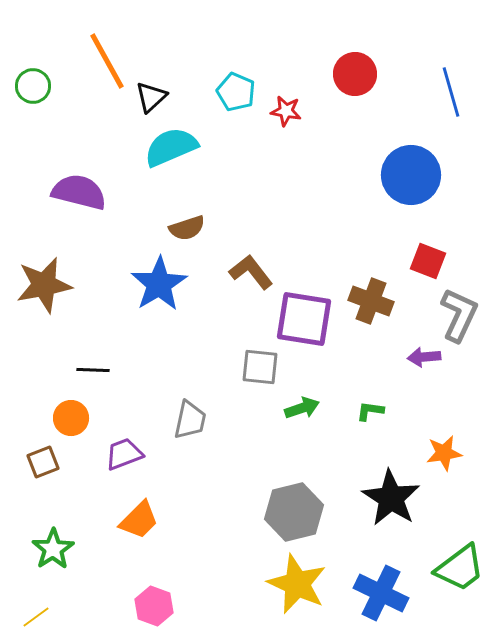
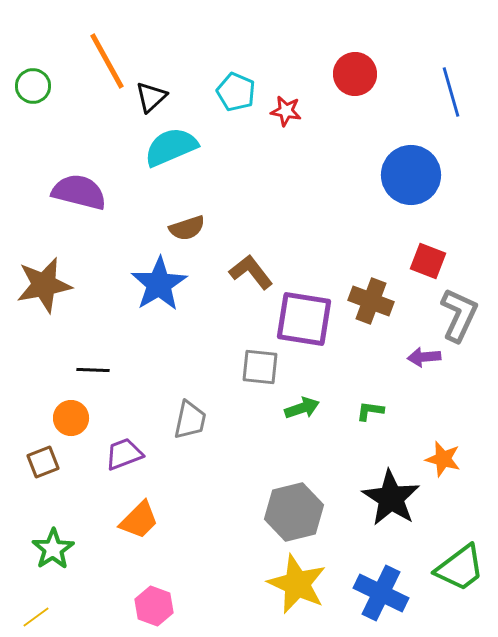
orange star: moved 1 px left, 6 px down; rotated 24 degrees clockwise
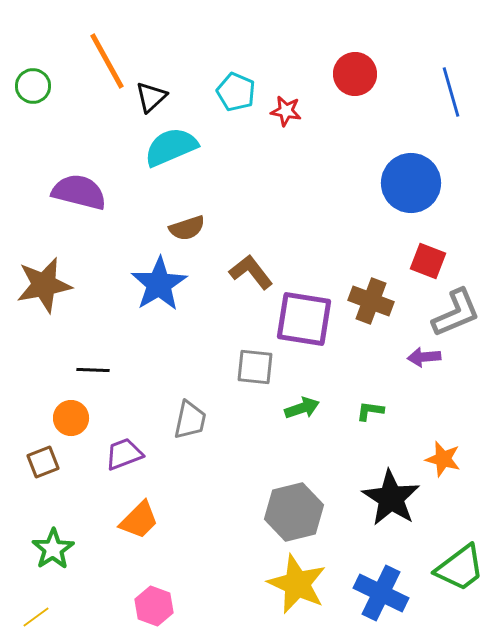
blue circle: moved 8 px down
gray L-shape: moved 3 px left, 2 px up; rotated 42 degrees clockwise
gray square: moved 5 px left
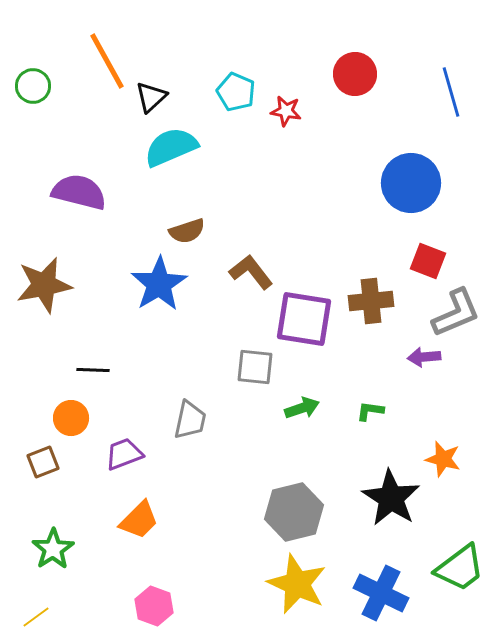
brown semicircle: moved 3 px down
brown cross: rotated 27 degrees counterclockwise
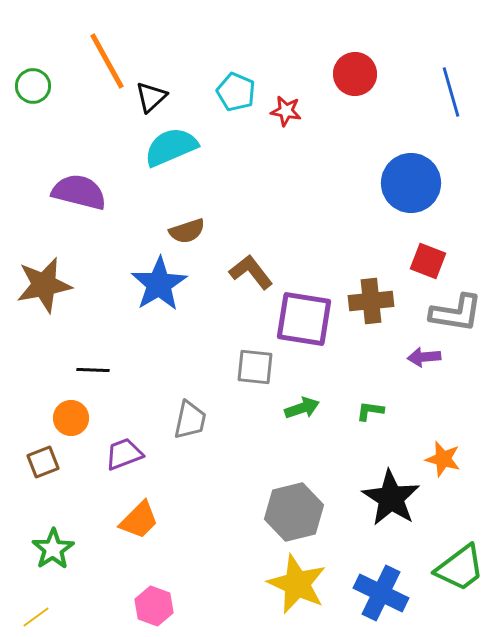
gray L-shape: rotated 32 degrees clockwise
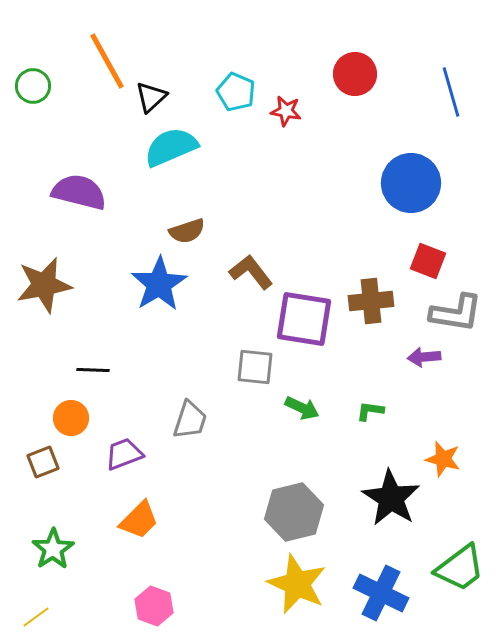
green arrow: rotated 44 degrees clockwise
gray trapezoid: rotated 6 degrees clockwise
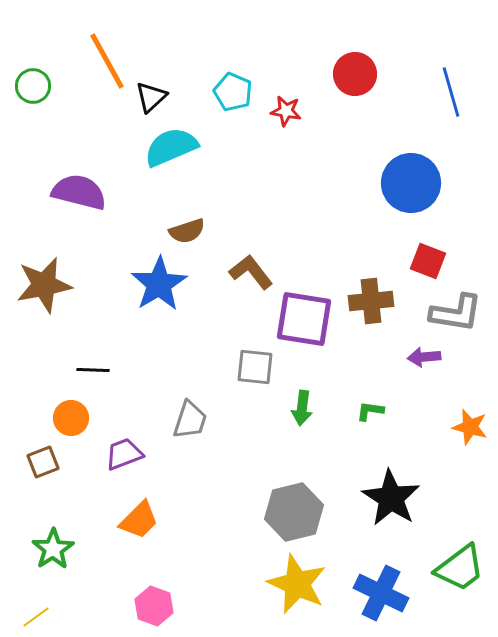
cyan pentagon: moved 3 px left
green arrow: rotated 72 degrees clockwise
orange star: moved 27 px right, 32 px up
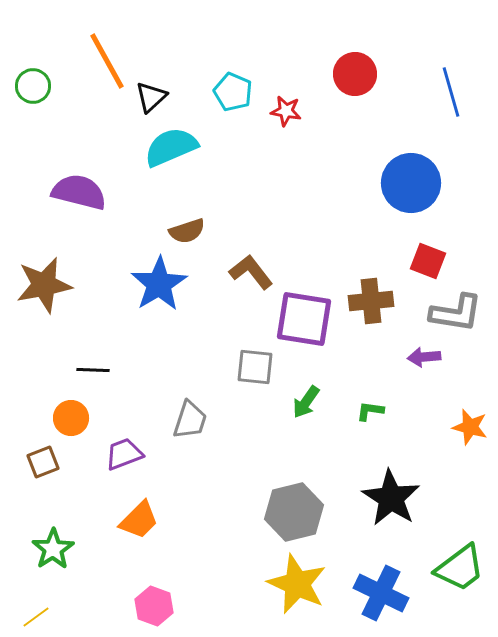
green arrow: moved 4 px right, 6 px up; rotated 28 degrees clockwise
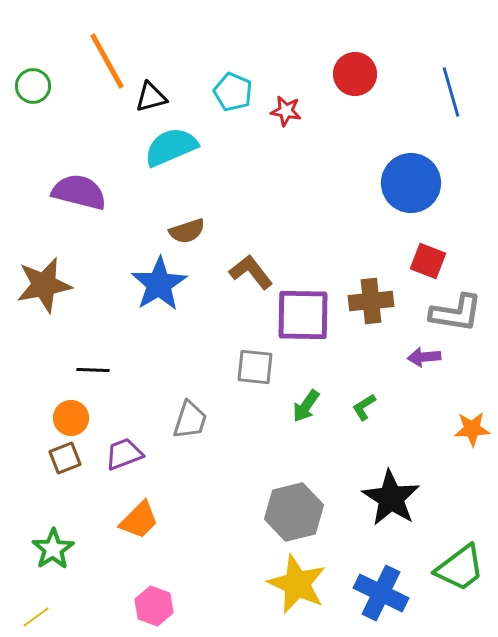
black triangle: rotated 28 degrees clockwise
purple square: moved 1 px left, 4 px up; rotated 8 degrees counterclockwise
green arrow: moved 4 px down
green L-shape: moved 6 px left, 4 px up; rotated 40 degrees counterclockwise
orange star: moved 2 px right, 2 px down; rotated 18 degrees counterclockwise
brown square: moved 22 px right, 4 px up
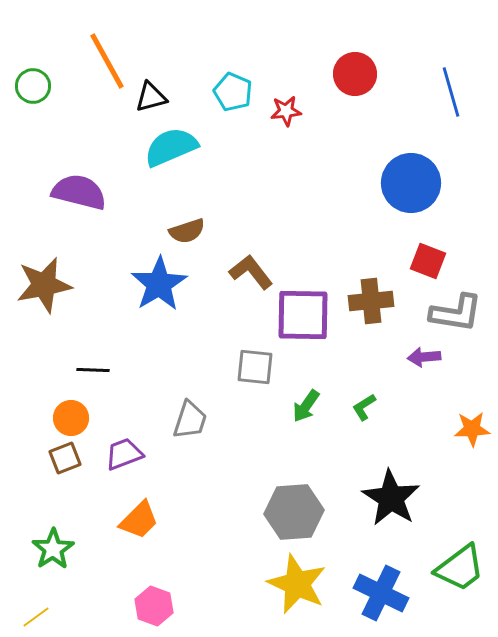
red star: rotated 16 degrees counterclockwise
gray hexagon: rotated 10 degrees clockwise
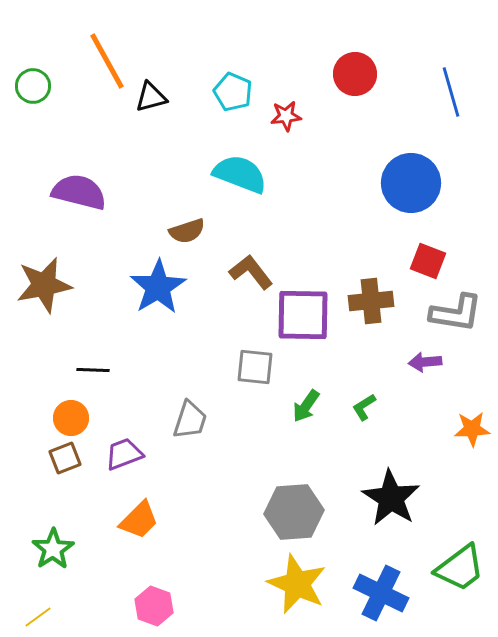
red star: moved 5 px down
cyan semicircle: moved 69 px right, 27 px down; rotated 44 degrees clockwise
blue star: moved 1 px left, 3 px down
purple arrow: moved 1 px right, 5 px down
yellow line: moved 2 px right
